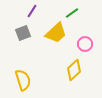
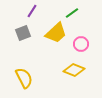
pink circle: moved 4 px left
yellow diamond: rotated 65 degrees clockwise
yellow semicircle: moved 1 px right, 2 px up; rotated 10 degrees counterclockwise
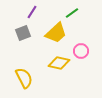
purple line: moved 1 px down
pink circle: moved 7 px down
yellow diamond: moved 15 px left, 7 px up; rotated 10 degrees counterclockwise
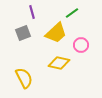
purple line: rotated 48 degrees counterclockwise
pink circle: moved 6 px up
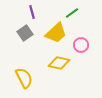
gray square: moved 2 px right; rotated 14 degrees counterclockwise
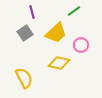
green line: moved 2 px right, 2 px up
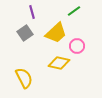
pink circle: moved 4 px left, 1 px down
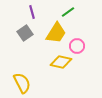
green line: moved 6 px left, 1 px down
yellow trapezoid: rotated 15 degrees counterclockwise
yellow diamond: moved 2 px right, 1 px up
yellow semicircle: moved 2 px left, 5 px down
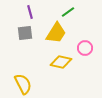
purple line: moved 2 px left
gray square: rotated 28 degrees clockwise
pink circle: moved 8 px right, 2 px down
yellow semicircle: moved 1 px right, 1 px down
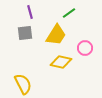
green line: moved 1 px right, 1 px down
yellow trapezoid: moved 2 px down
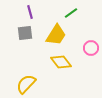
green line: moved 2 px right
pink circle: moved 6 px right
yellow diamond: rotated 40 degrees clockwise
yellow semicircle: moved 3 px right; rotated 110 degrees counterclockwise
